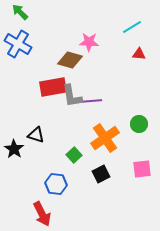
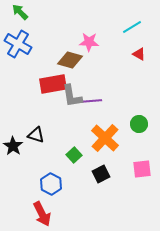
red triangle: rotated 24 degrees clockwise
red rectangle: moved 3 px up
orange cross: rotated 12 degrees counterclockwise
black star: moved 1 px left, 3 px up
blue hexagon: moved 5 px left; rotated 20 degrees clockwise
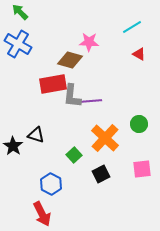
gray L-shape: rotated 15 degrees clockwise
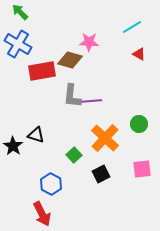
red rectangle: moved 11 px left, 13 px up
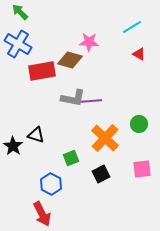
gray L-shape: moved 1 px right, 2 px down; rotated 85 degrees counterclockwise
green square: moved 3 px left, 3 px down; rotated 21 degrees clockwise
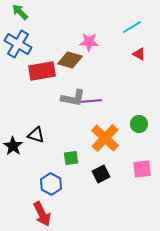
green square: rotated 14 degrees clockwise
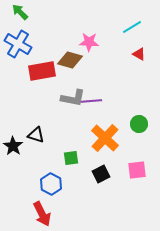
pink square: moved 5 px left, 1 px down
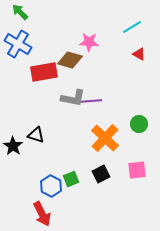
red rectangle: moved 2 px right, 1 px down
green square: moved 21 px down; rotated 14 degrees counterclockwise
blue hexagon: moved 2 px down
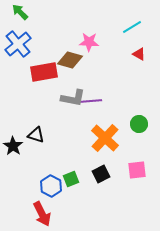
blue cross: rotated 20 degrees clockwise
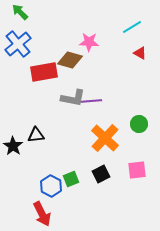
red triangle: moved 1 px right, 1 px up
black triangle: rotated 24 degrees counterclockwise
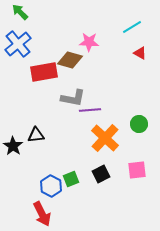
purple line: moved 1 px left, 9 px down
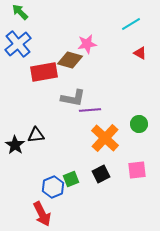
cyan line: moved 1 px left, 3 px up
pink star: moved 2 px left, 2 px down; rotated 12 degrees counterclockwise
black star: moved 2 px right, 1 px up
blue hexagon: moved 2 px right, 1 px down; rotated 10 degrees clockwise
